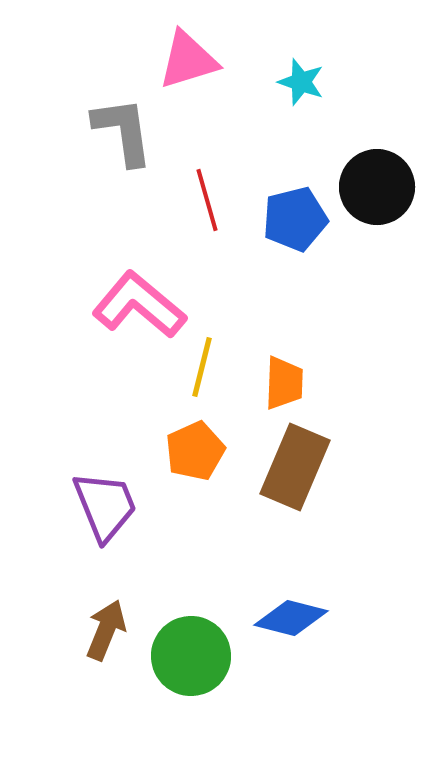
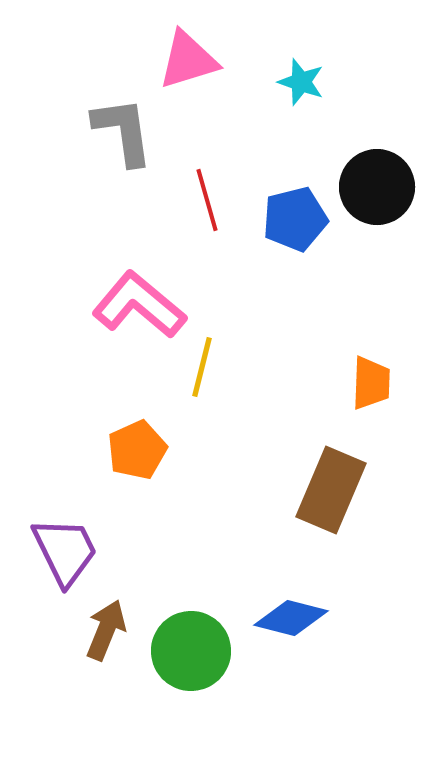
orange trapezoid: moved 87 px right
orange pentagon: moved 58 px left, 1 px up
brown rectangle: moved 36 px right, 23 px down
purple trapezoid: moved 40 px left, 45 px down; rotated 4 degrees counterclockwise
green circle: moved 5 px up
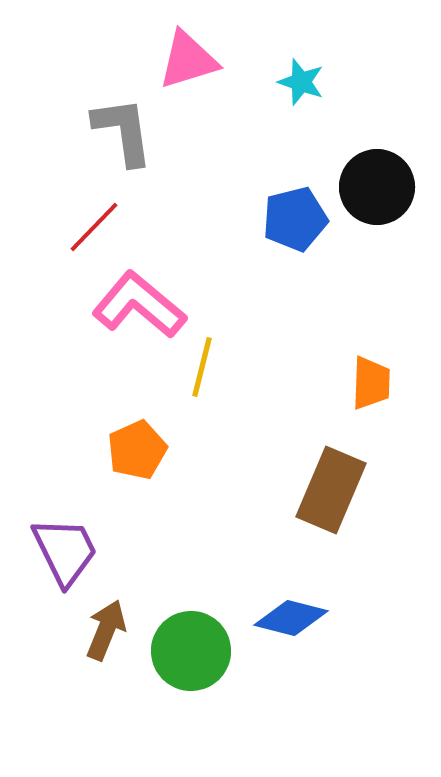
red line: moved 113 px left, 27 px down; rotated 60 degrees clockwise
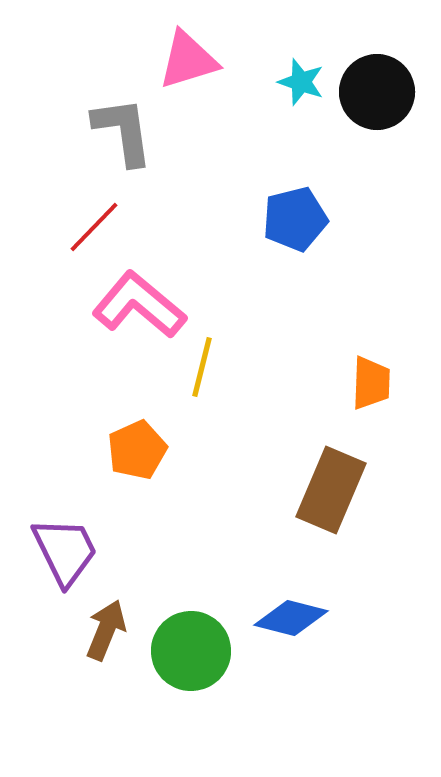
black circle: moved 95 px up
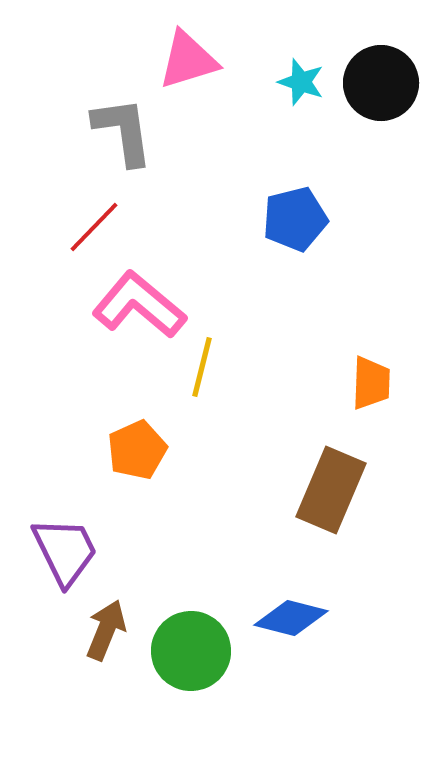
black circle: moved 4 px right, 9 px up
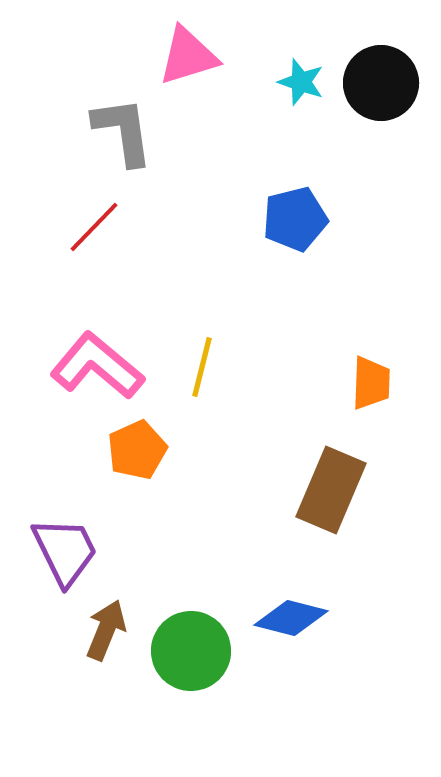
pink triangle: moved 4 px up
pink L-shape: moved 42 px left, 61 px down
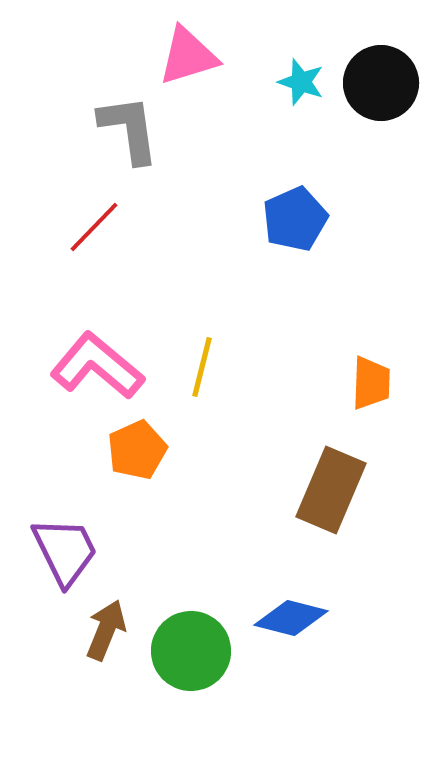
gray L-shape: moved 6 px right, 2 px up
blue pentagon: rotated 10 degrees counterclockwise
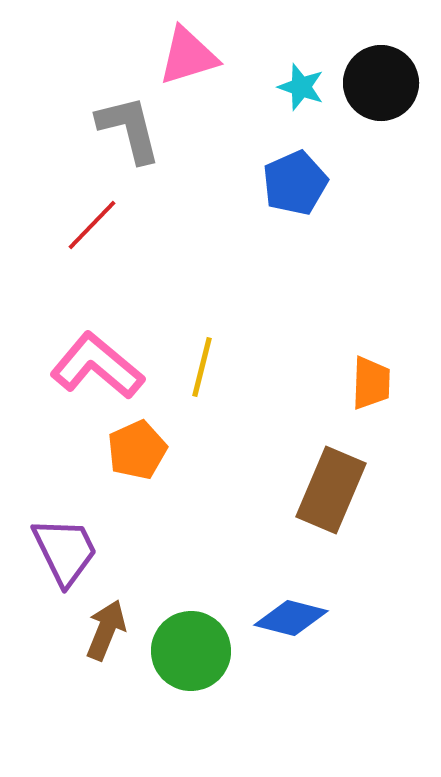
cyan star: moved 5 px down
gray L-shape: rotated 6 degrees counterclockwise
blue pentagon: moved 36 px up
red line: moved 2 px left, 2 px up
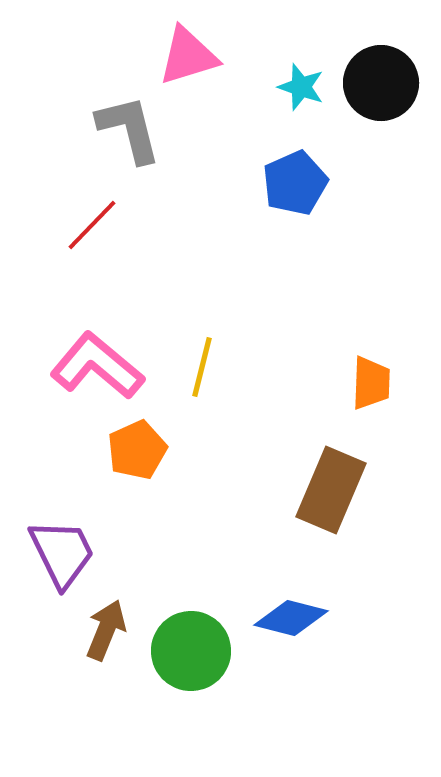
purple trapezoid: moved 3 px left, 2 px down
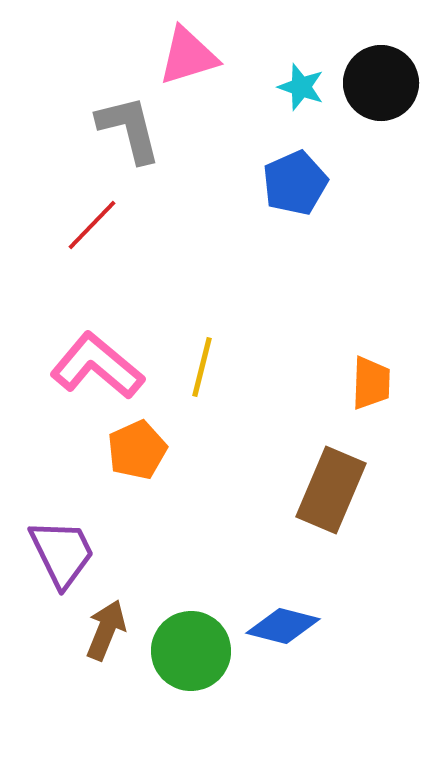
blue diamond: moved 8 px left, 8 px down
